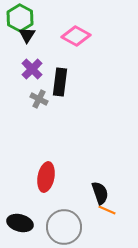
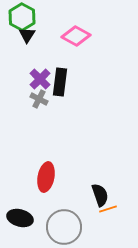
green hexagon: moved 2 px right, 1 px up
purple cross: moved 8 px right, 10 px down
black semicircle: moved 2 px down
orange line: moved 1 px right, 1 px up; rotated 42 degrees counterclockwise
black ellipse: moved 5 px up
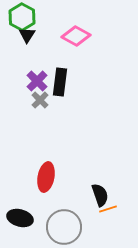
purple cross: moved 3 px left, 2 px down
gray cross: moved 1 px right, 1 px down; rotated 18 degrees clockwise
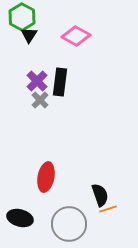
black triangle: moved 2 px right
gray circle: moved 5 px right, 3 px up
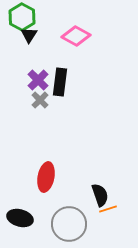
purple cross: moved 1 px right, 1 px up
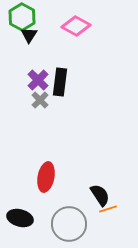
pink diamond: moved 10 px up
black semicircle: rotated 15 degrees counterclockwise
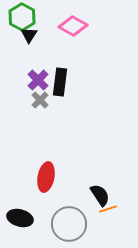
pink diamond: moved 3 px left
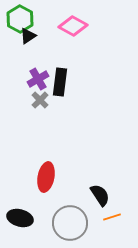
green hexagon: moved 2 px left, 2 px down
black triangle: moved 1 px left, 1 px down; rotated 24 degrees clockwise
purple cross: moved 1 px up; rotated 15 degrees clockwise
orange line: moved 4 px right, 8 px down
gray circle: moved 1 px right, 1 px up
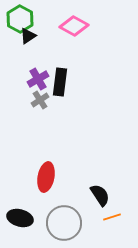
pink diamond: moved 1 px right
gray cross: rotated 12 degrees clockwise
gray circle: moved 6 px left
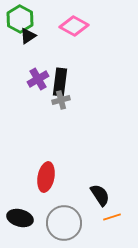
gray cross: moved 21 px right; rotated 18 degrees clockwise
